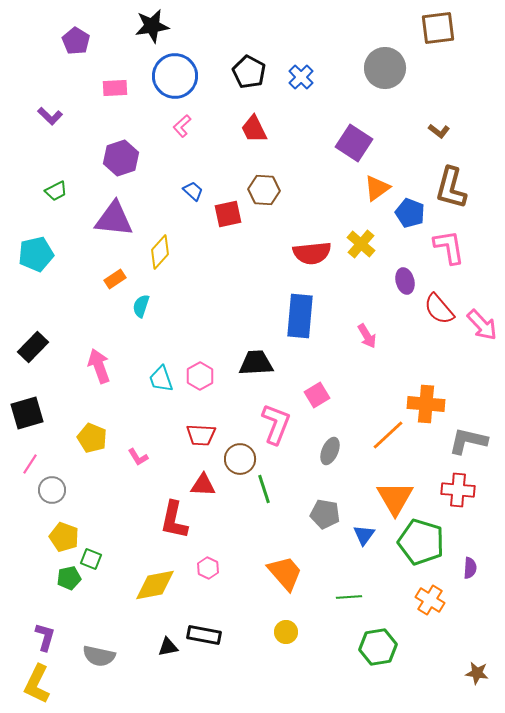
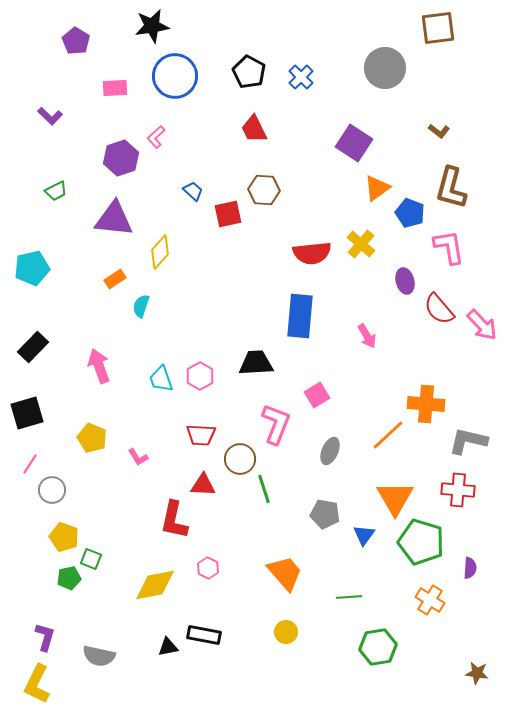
pink L-shape at (182, 126): moved 26 px left, 11 px down
cyan pentagon at (36, 254): moved 4 px left, 14 px down
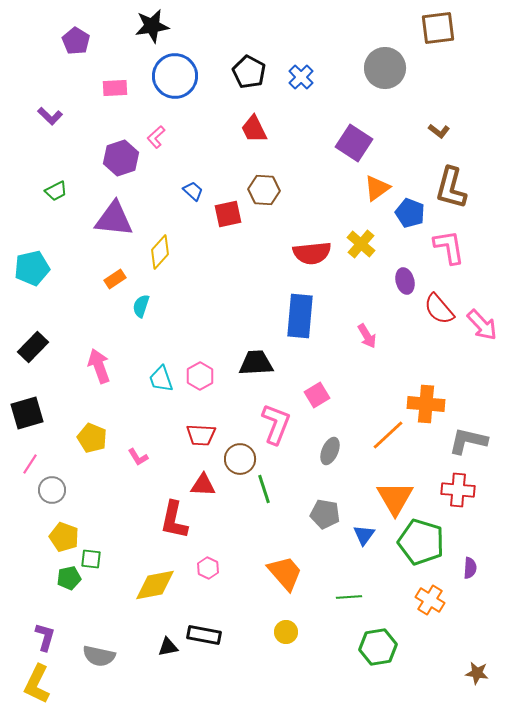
green square at (91, 559): rotated 15 degrees counterclockwise
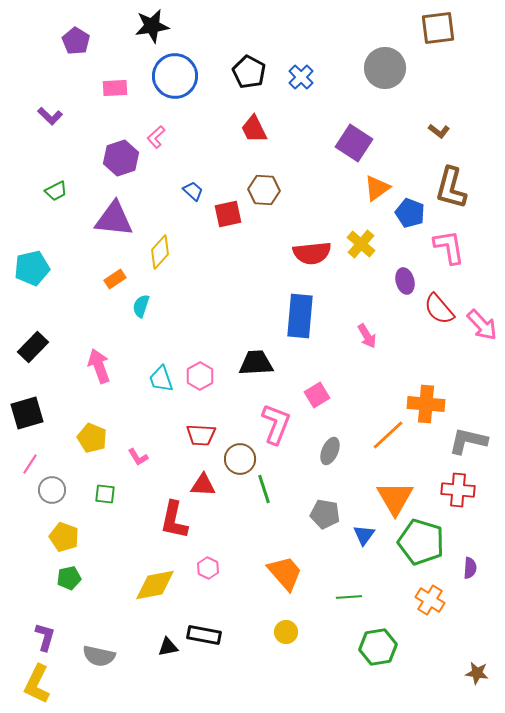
green square at (91, 559): moved 14 px right, 65 px up
